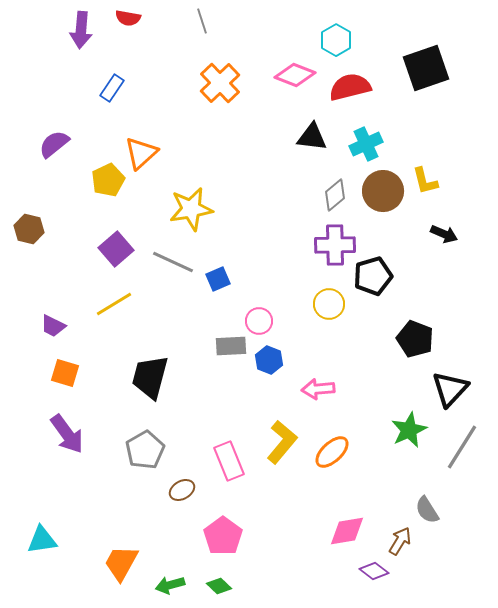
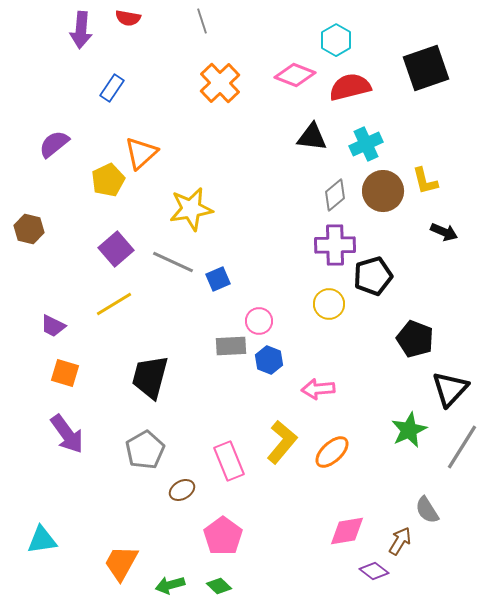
black arrow at (444, 234): moved 2 px up
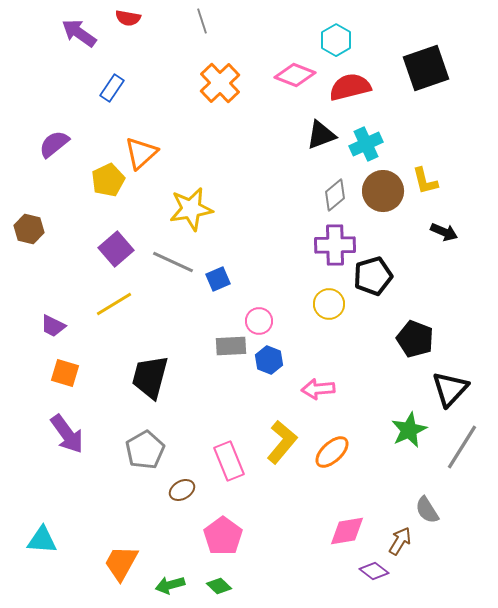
purple arrow at (81, 30): moved 2 px left, 3 px down; rotated 120 degrees clockwise
black triangle at (312, 137): moved 9 px right, 2 px up; rotated 28 degrees counterclockwise
cyan triangle at (42, 540): rotated 12 degrees clockwise
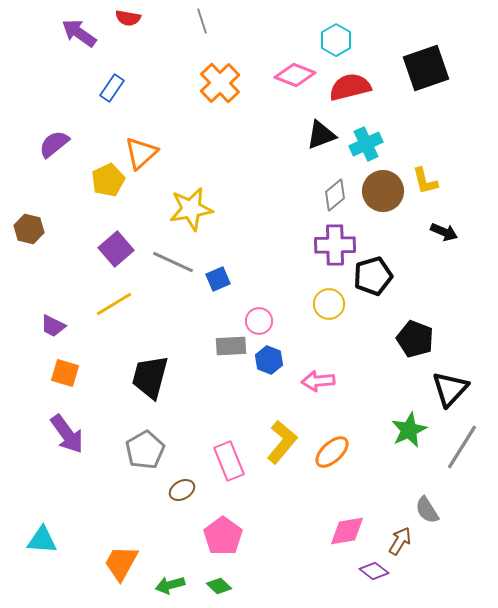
pink arrow at (318, 389): moved 8 px up
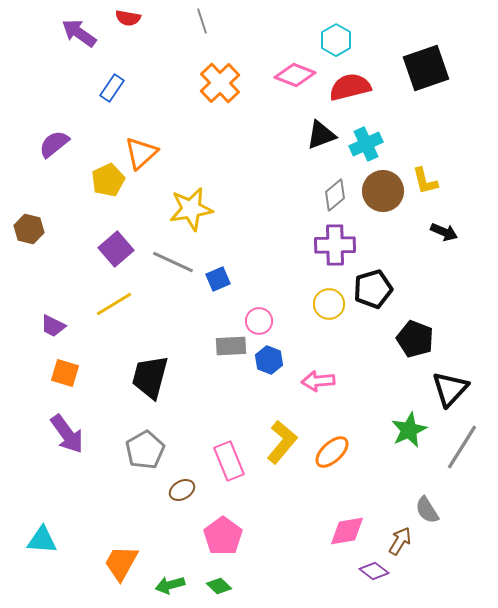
black pentagon at (373, 276): moved 13 px down
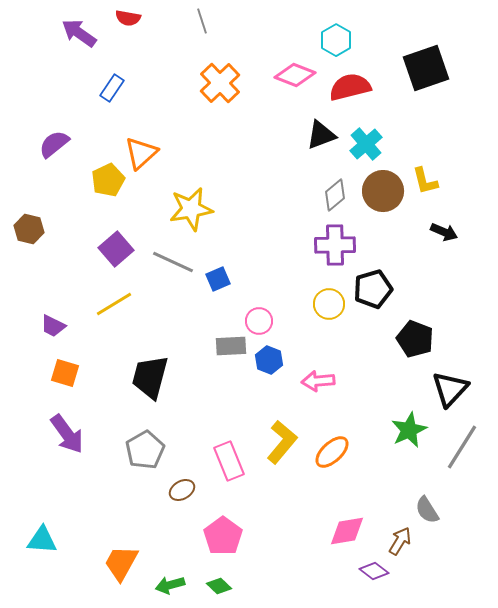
cyan cross at (366, 144): rotated 16 degrees counterclockwise
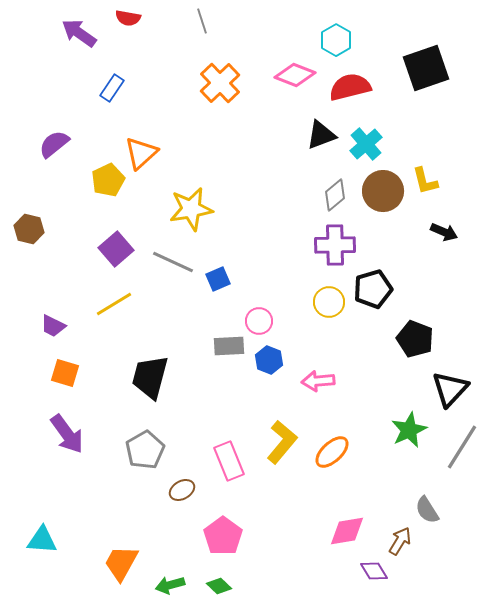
yellow circle at (329, 304): moved 2 px up
gray rectangle at (231, 346): moved 2 px left
purple diamond at (374, 571): rotated 20 degrees clockwise
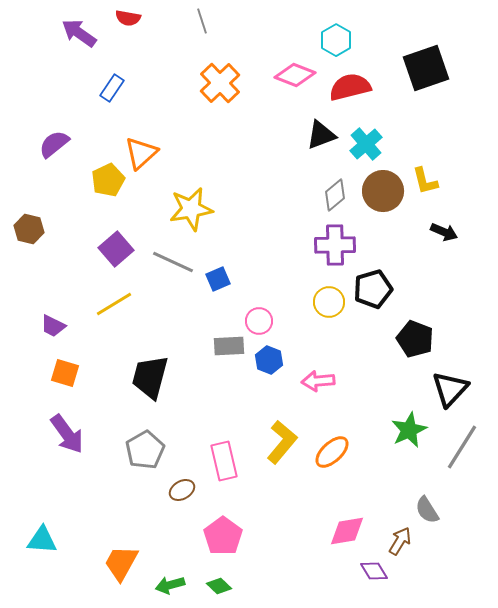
pink rectangle at (229, 461): moved 5 px left; rotated 9 degrees clockwise
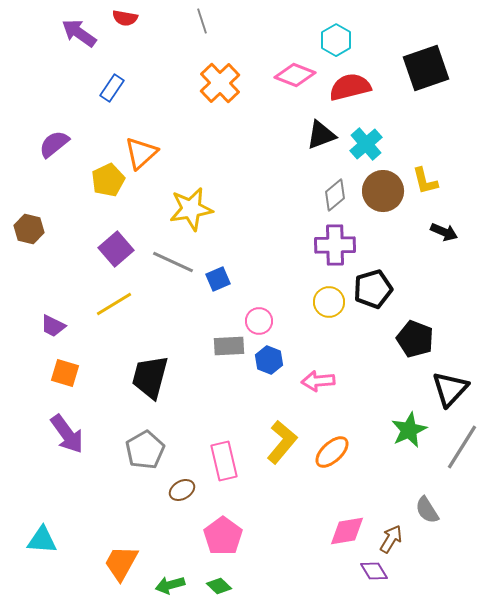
red semicircle at (128, 18): moved 3 px left
brown arrow at (400, 541): moved 9 px left, 2 px up
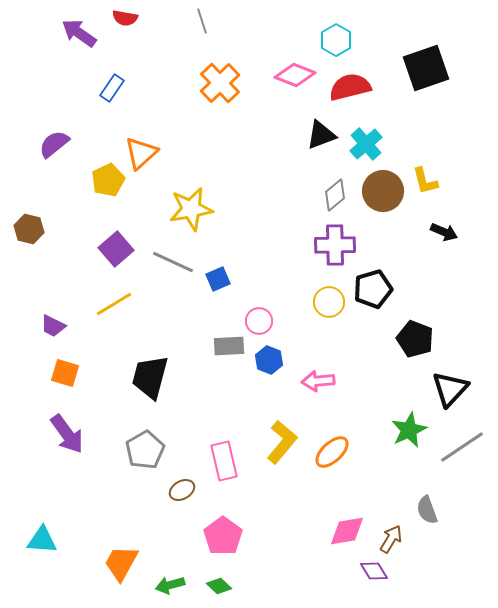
gray line at (462, 447): rotated 24 degrees clockwise
gray semicircle at (427, 510): rotated 12 degrees clockwise
